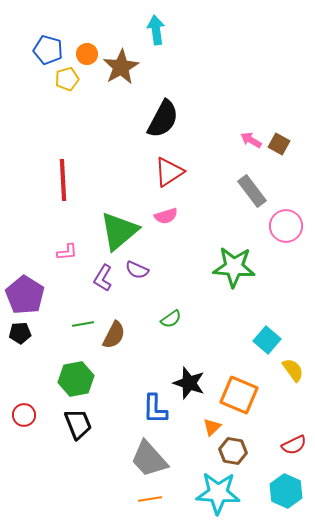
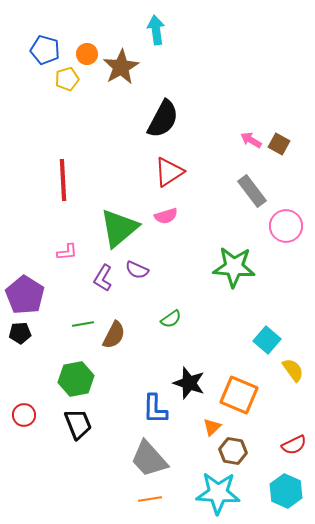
blue pentagon: moved 3 px left
green triangle: moved 3 px up
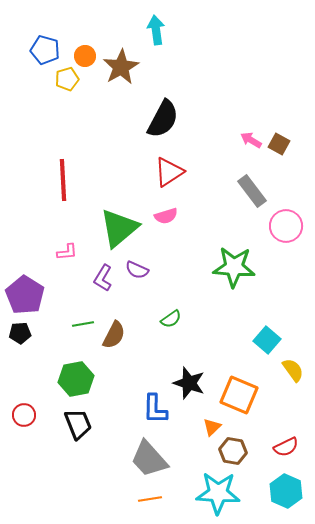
orange circle: moved 2 px left, 2 px down
red semicircle: moved 8 px left, 2 px down
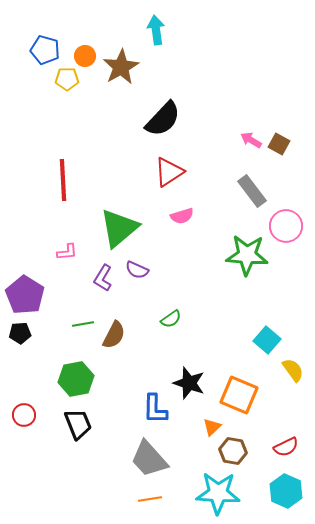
yellow pentagon: rotated 15 degrees clockwise
black semicircle: rotated 15 degrees clockwise
pink semicircle: moved 16 px right
green star: moved 13 px right, 12 px up
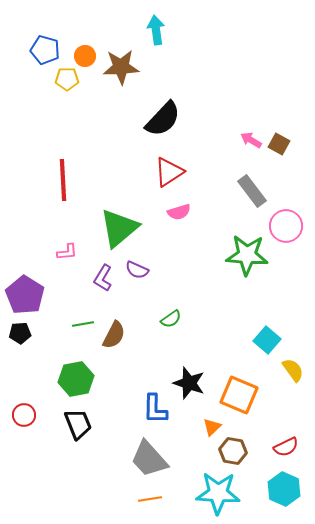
brown star: rotated 27 degrees clockwise
pink semicircle: moved 3 px left, 4 px up
cyan hexagon: moved 2 px left, 2 px up
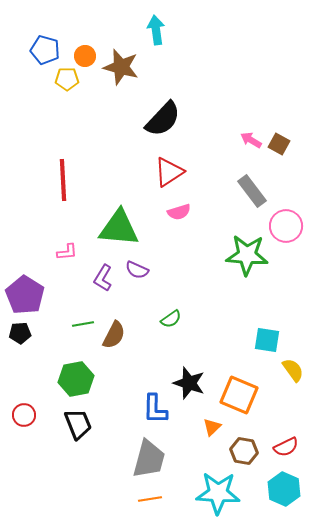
brown star: rotated 18 degrees clockwise
green triangle: rotated 45 degrees clockwise
cyan square: rotated 32 degrees counterclockwise
brown hexagon: moved 11 px right
gray trapezoid: rotated 123 degrees counterclockwise
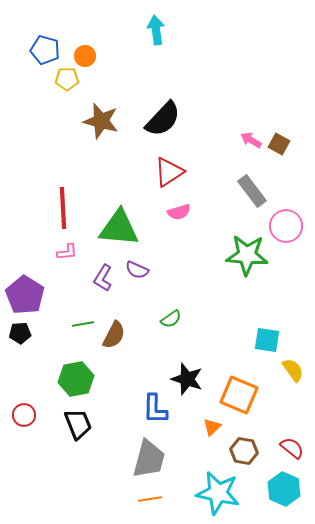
brown star: moved 20 px left, 54 px down
red line: moved 28 px down
black star: moved 2 px left, 4 px up
red semicircle: moved 6 px right, 1 px down; rotated 115 degrees counterclockwise
cyan star: rotated 9 degrees clockwise
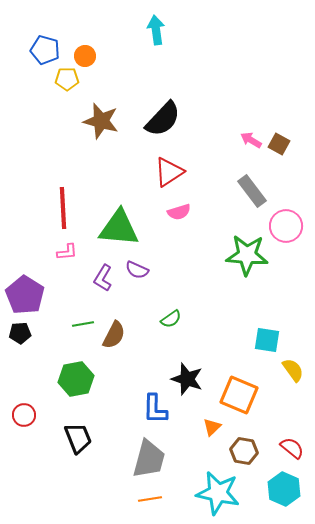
black trapezoid: moved 14 px down
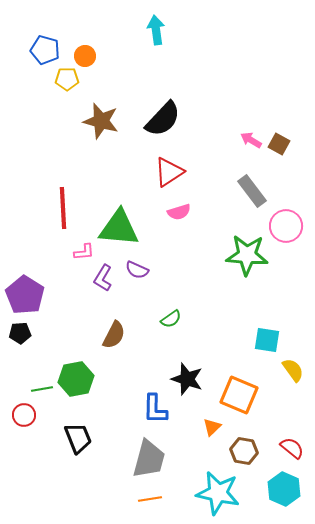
pink L-shape: moved 17 px right
green line: moved 41 px left, 65 px down
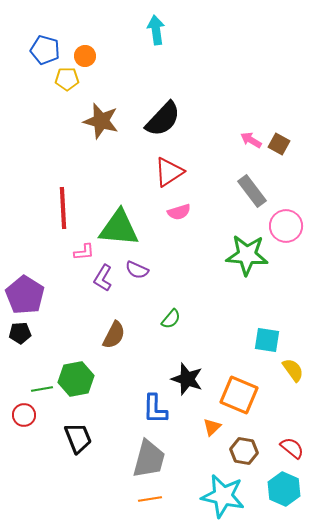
green semicircle: rotated 15 degrees counterclockwise
cyan star: moved 5 px right, 3 px down
